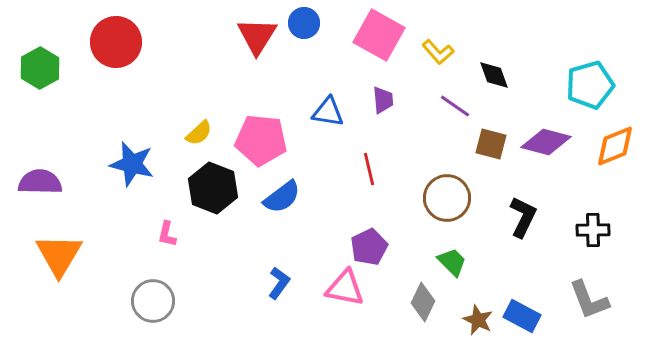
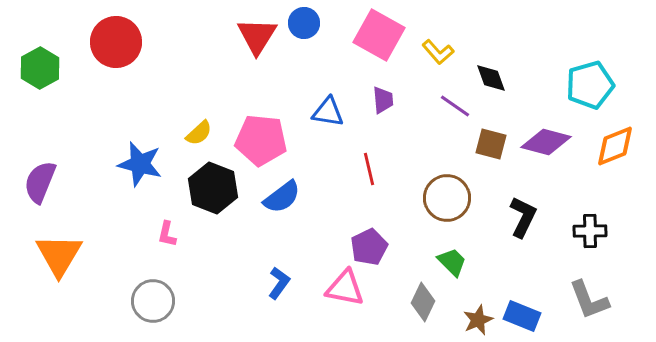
black diamond: moved 3 px left, 3 px down
blue star: moved 8 px right
purple semicircle: rotated 69 degrees counterclockwise
black cross: moved 3 px left, 1 px down
blue rectangle: rotated 6 degrees counterclockwise
brown star: rotated 24 degrees clockwise
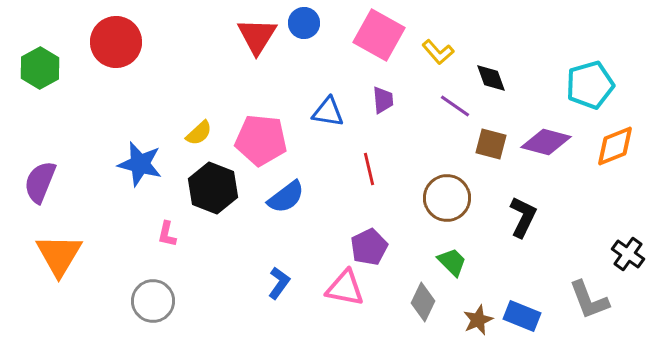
blue semicircle: moved 4 px right
black cross: moved 38 px right, 23 px down; rotated 36 degrees clockwise
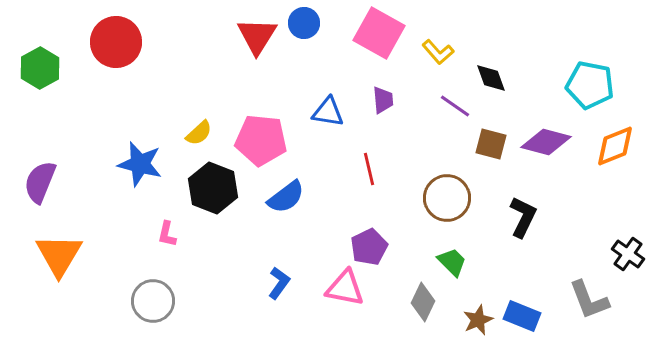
pink square: moved 2 px up
cyan pentagon: rotated 27 degrees clockwise
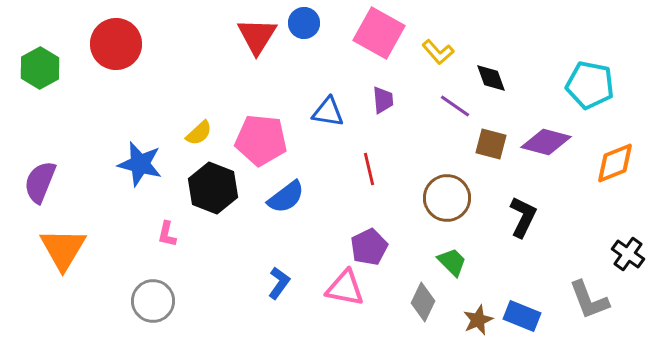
red circle: moved 2 px down
orange diamond: moved 17 px down
orange triangle: moved 4 px right, 6 px up
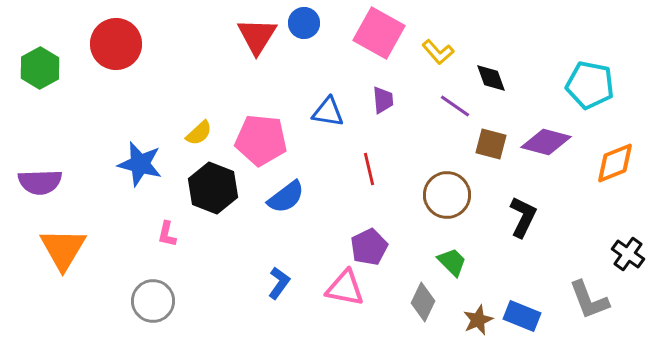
purple semicircle: rotated 114 degrees counterclockwise
brown circle: moved 3 px up
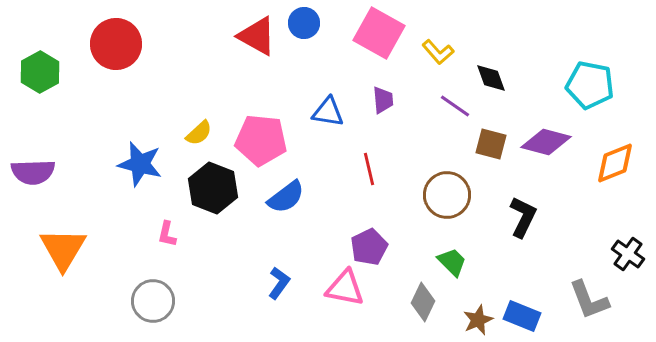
red triangle: rotated 33 degrees counterclockwise
green hexagon: moved 4 px down
purple semicircle: moved 7 px left, 10 px up
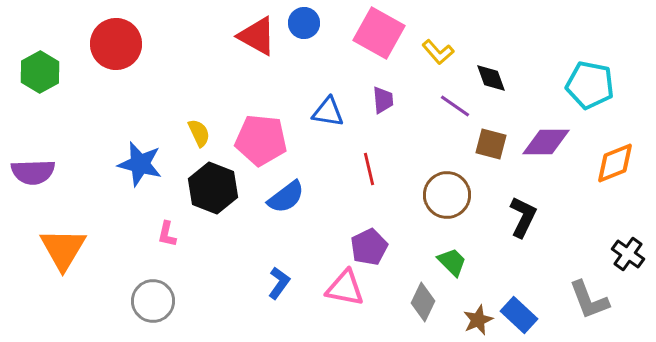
yellow semicircle: rotated 72 degrees counterclockwise
purple diamond: rotated 15 degrees counterclockwise
blue rectangle: moved 3 px left, 1 px up; rotated 21 degrees clockwise
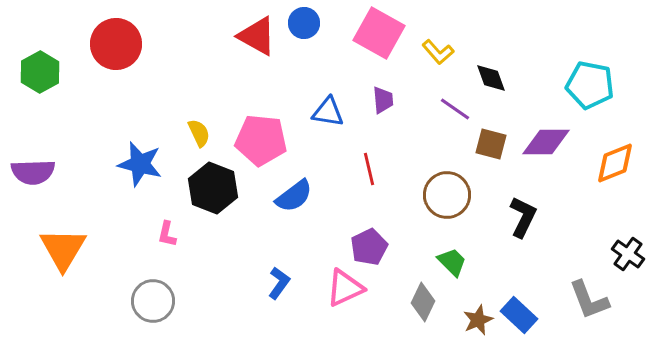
purple line: moved 3 px down
blue semicircle: moved 8 px right, 1 px up
pink triangle: rotated 36 degrees counterclockwise
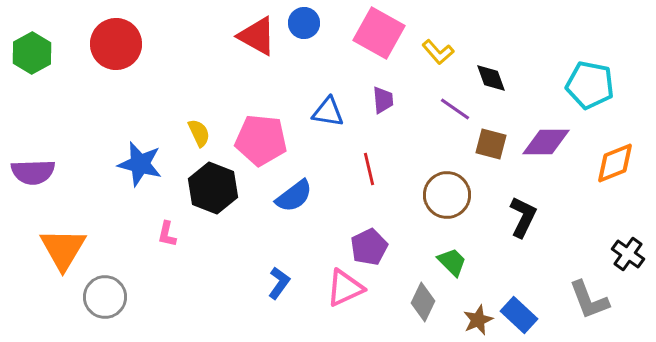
green hexagon: moved 8 px left, 19 px up
gray circle: moved 48 px left, 4 px up
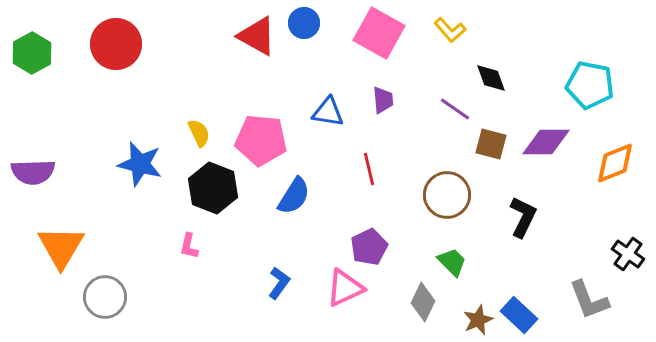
yellow L-shape: moved 12 px right, 22 px up
blue semicircle: rotated 21 degrees counterclockwise
pink L-shape: moved 22 px right, 12 px down
orange triangle: moved 2 px left, 2 px up
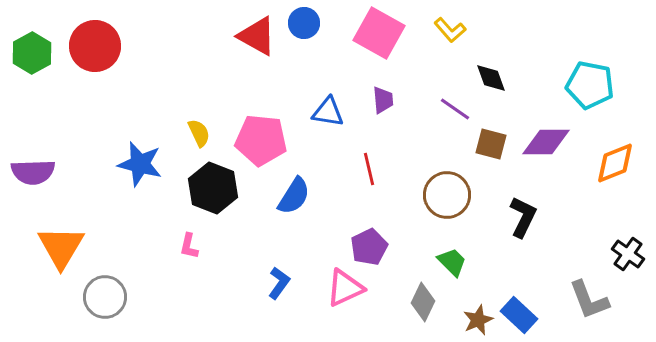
red circle: moved 21 px left, 2 px down
